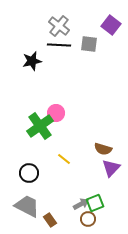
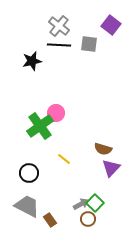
green square: rotated 24 degrees counterclockwise
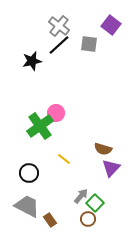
black line: rotated 45 degrees counterclockwise
gray arrow: moved 8 px up; rotated 21 degrees counterclockwise
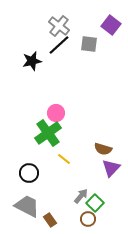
green cross: moved 8 px right, 7 px down
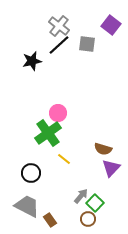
gray square: moved 2 px left
pink circle: moved 2 px right
black circle: moved 2 px right
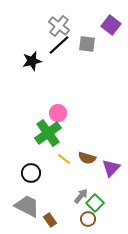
brown semicircle: moved 16 px left, 9 px down
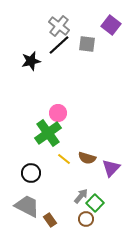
black star: moved 1 px left
brown circle: moved 2 px left
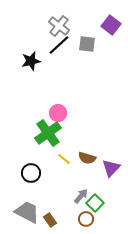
gray trapezoid: moved 6 px down
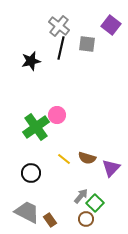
black line: moved 2 px right, 3 px down; rotated 35 degrees counterclockwise
pink circle: moved 1 px left, 2 px down
green cross: moved 12 px left, 6 px up
